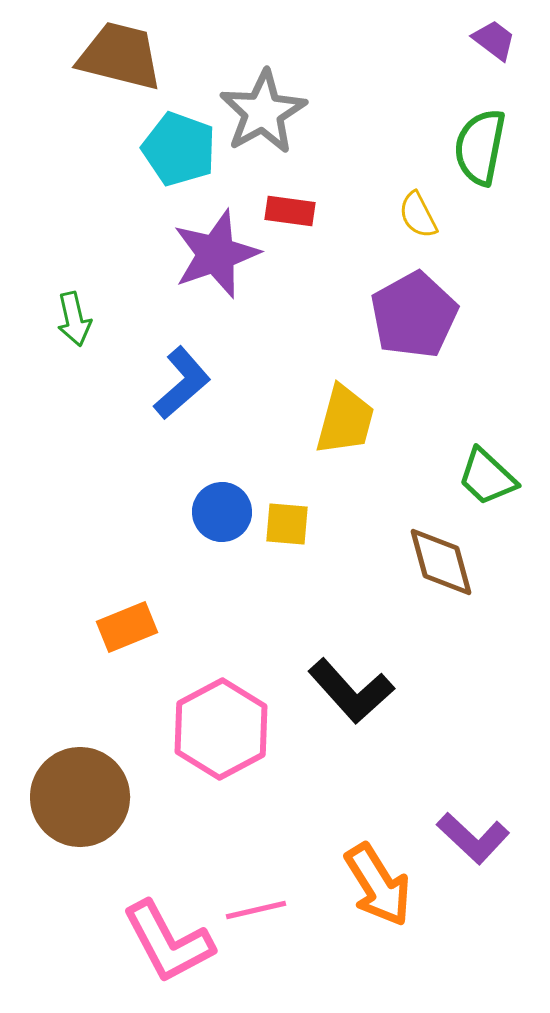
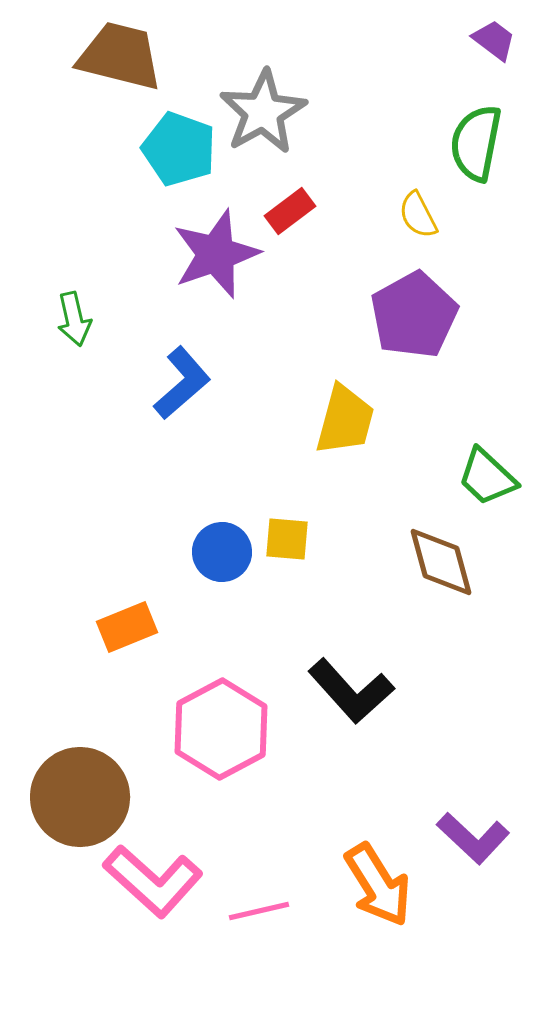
green semicircle: moved 4 px left, 4 px up
red rectangle: rotated 45 degrees counterclockwise
blue circle: moved 40 px down
yellow square: moved 15 px down
pink line: moved 3 px right, 1 px down
pink L-shape: moved 15 px left, 61 px up; rotated 20 degrees counterclockwise
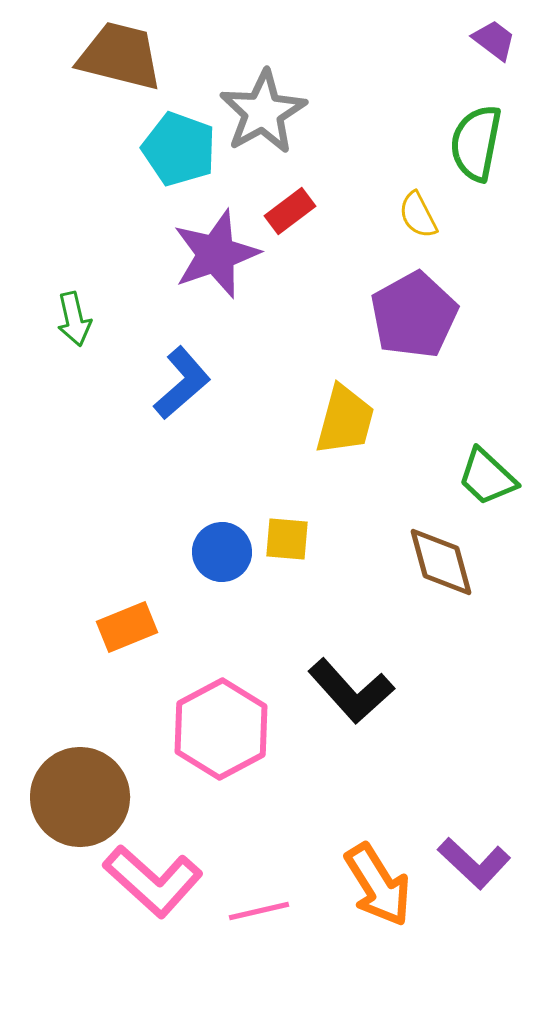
purple L-shape: moved 1 px right, 25 px down
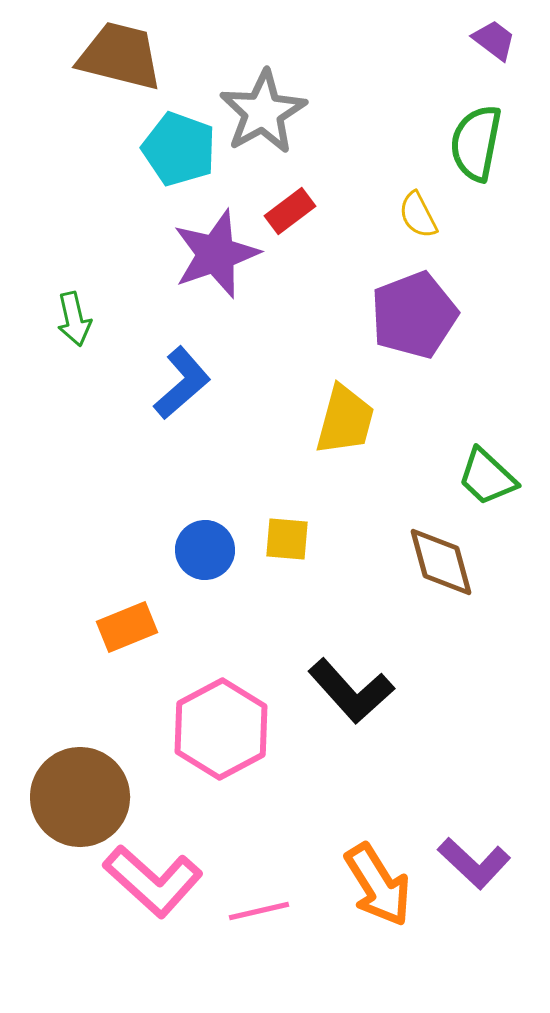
purple pentagon: rotated 8 degrees clockwise
blue circle: moved 17 px left, 2 px up
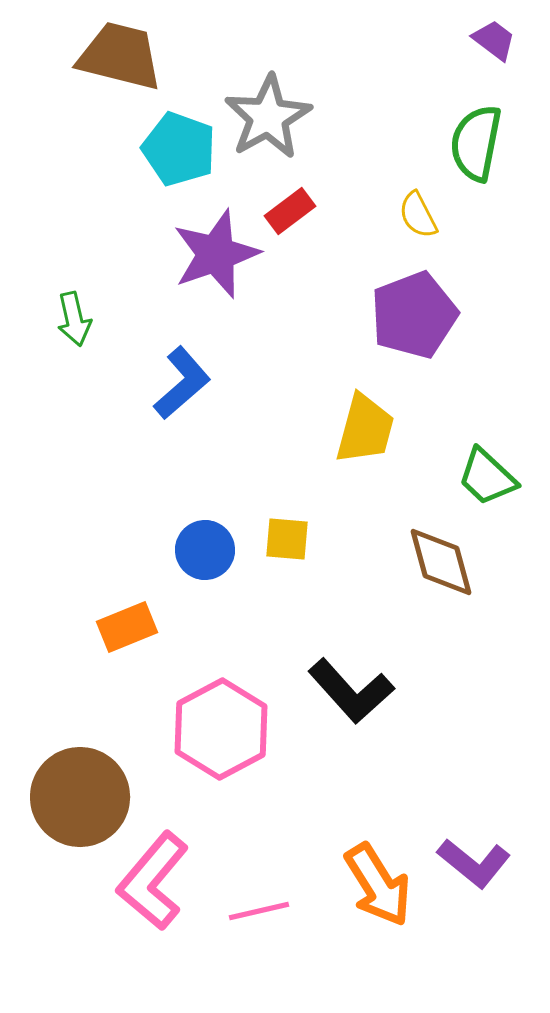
gray star: moved 5 px right, 5 px down
yellow trapezoid: moved 20 px right, 9 px down
purple L-shape: rotated 4 degrees counterclockwise
pink L-shape: rotated 88 degrees clockwise
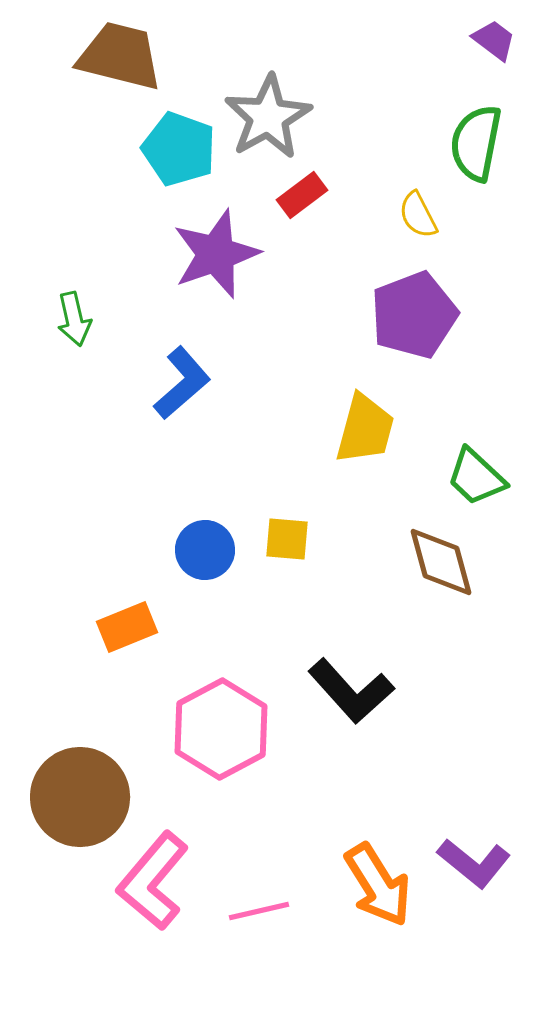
red rectangle: moved 12 px right, 16 px up
green trapezoid: moved 11 px left
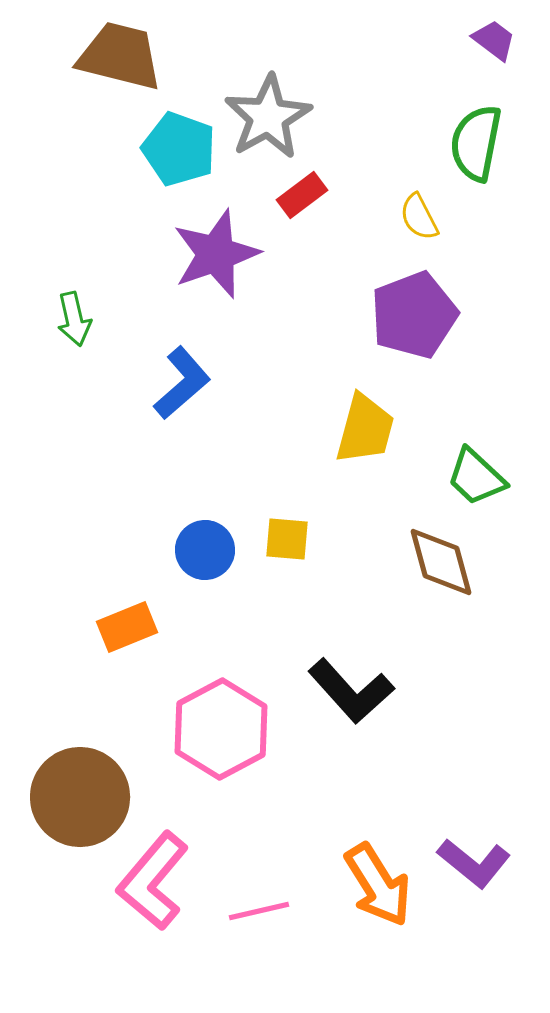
yellow semicircle: moved 1 px right, 2 px down
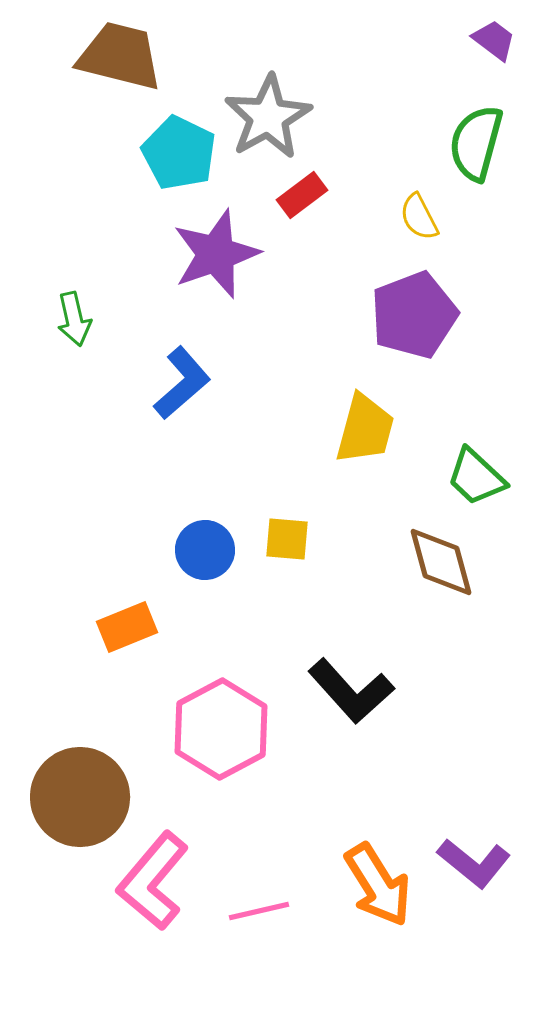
green semicircle: rotated 4 degrees clockwise
cyan pentagon: moved 4 px down; rotated 6 degrees clockwise
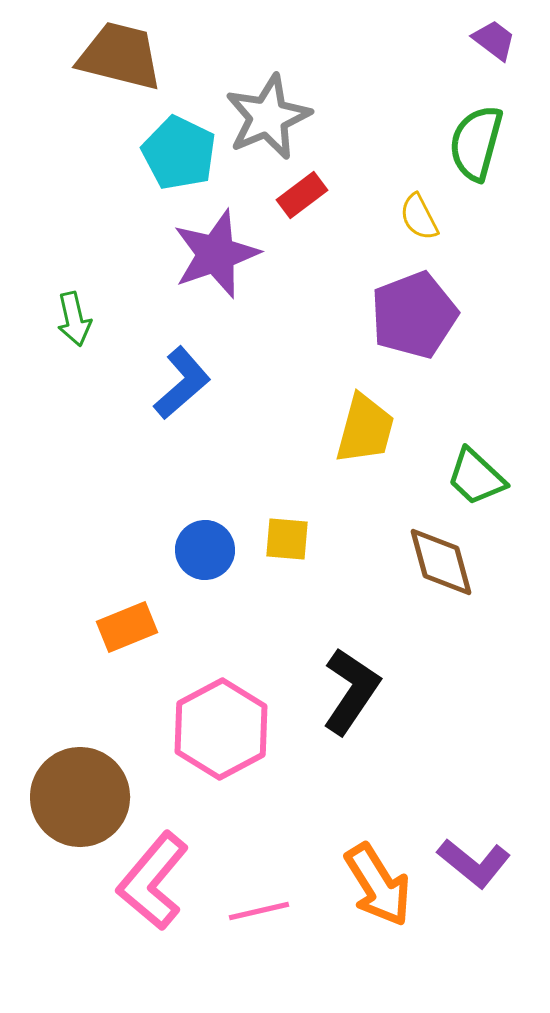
gray star: rotated 6 degrees clockwise
black L-shape: rotated 104 degrees counterclockwise
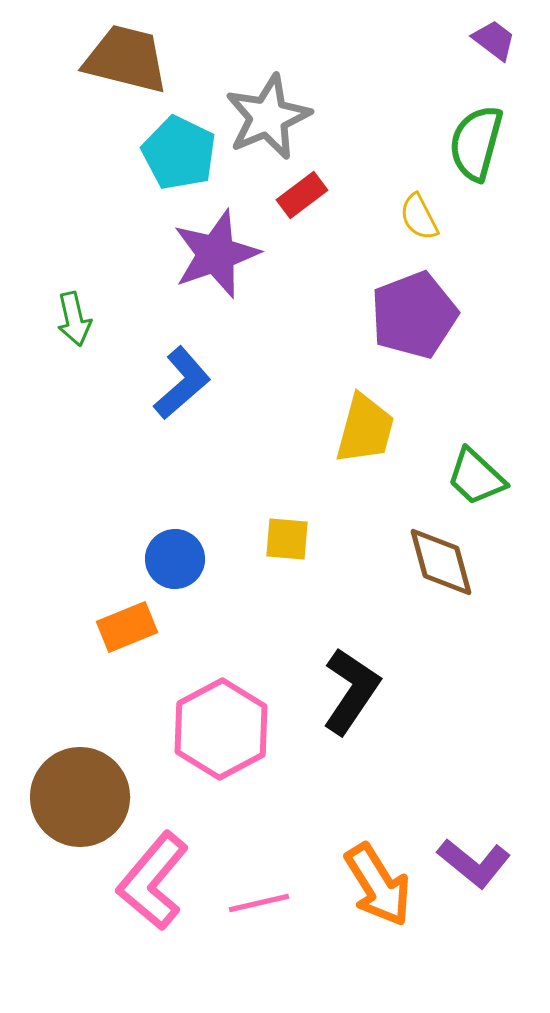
brown trapezoid: moved 6 px right, 3 px down
blue circle: moved 30 px left, 9 px down
pink line: moved 8 px up
